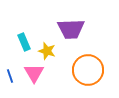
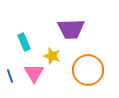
yellow star: moved 5 px right, 5 px down
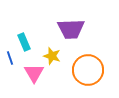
blue line: moved 18 px up
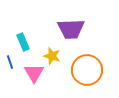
cyan rectangle: moved 1 px left
blue line: moved 4 px down
orange circle: moved 1 px left
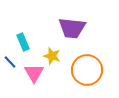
purple trapezoid: moved 1 px right, 1 px up; rotated 8 degrees clockwise
blue line: rotated 24 degrees counterclockwise
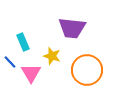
pink triangle: moved 3 px left
